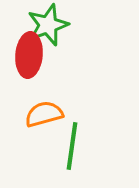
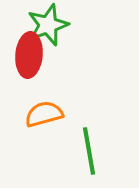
green line: moved 17 px right, 5 px down; rotated 18 degrees counterclockwise
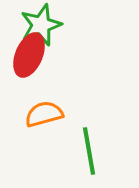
green star: moved 7 px left
red ellipse: rotated 18 degrees clockwise
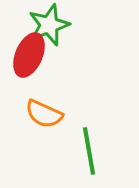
green star: moved 8 px right
orange semicircle: rotated 141 degrees counterclockwise
